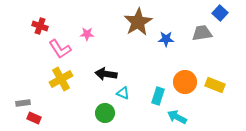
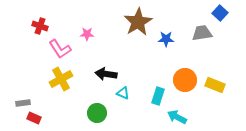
orange circle: moved 2 px up
green circle: moved 8 px left
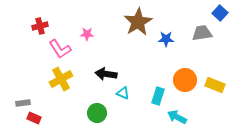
red cross: rotated 35 degrees counterclockwise
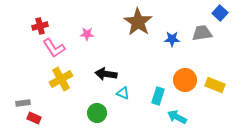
brown star: rotated 8 degrees counterclockwise
blue star: moved 6 px right
pink L-shape: moved 6 px left, 1 px up
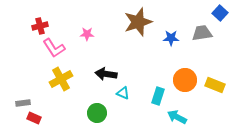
brown star: rotated 20 degrees clockwise
blue star: moved 1 px left, 1 px up
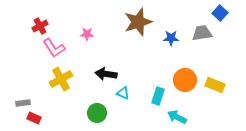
red cross: rotated 14 degrees counterclockwise
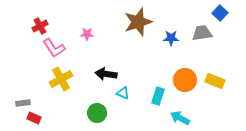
yellow rectangle: moved 4 px up
cyan arrow: moved 3 px right, 1 px down
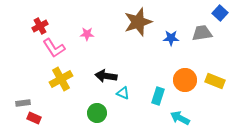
black arrow: moved 2 px down
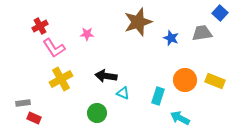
blue star: rotated 21 degrees clockwise
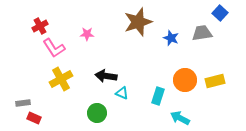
yellow rectangle: rotated 36 degrees counterclockwise
cyan triangle: moved 1 px left
